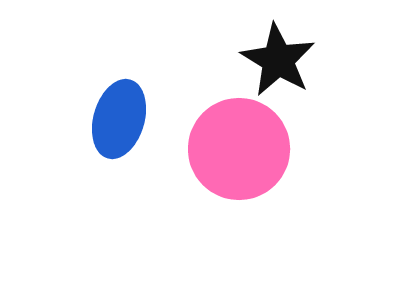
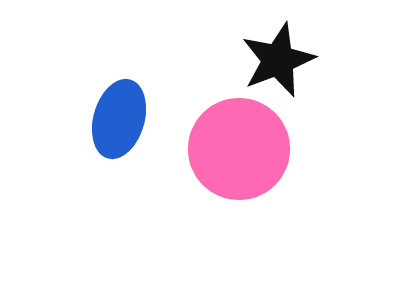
black star: rotated 20 degrees clockwise
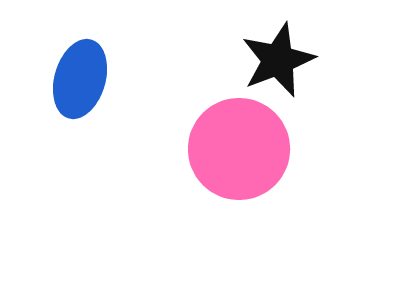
blue ellipse: moved 39 px left, 40 px up
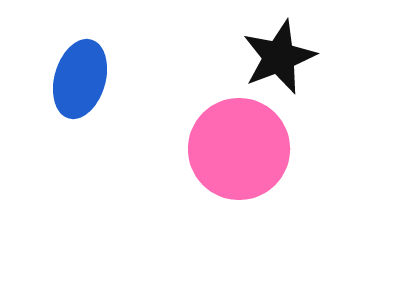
black star: moved 1 px right, 3 px up
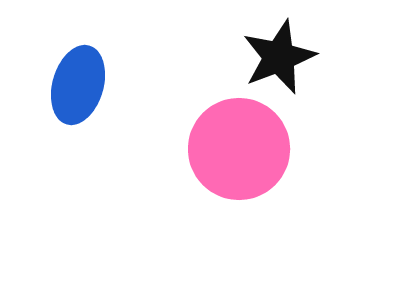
blue ellipse: moved 2 px left, 6 px down
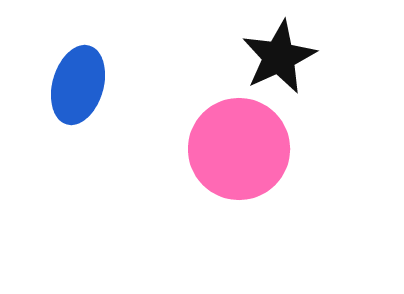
black star: rotated 4 degrees counterclockwise
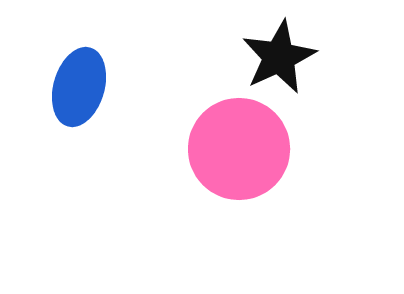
blue ellipse: moved 1 px right, 2 px down
